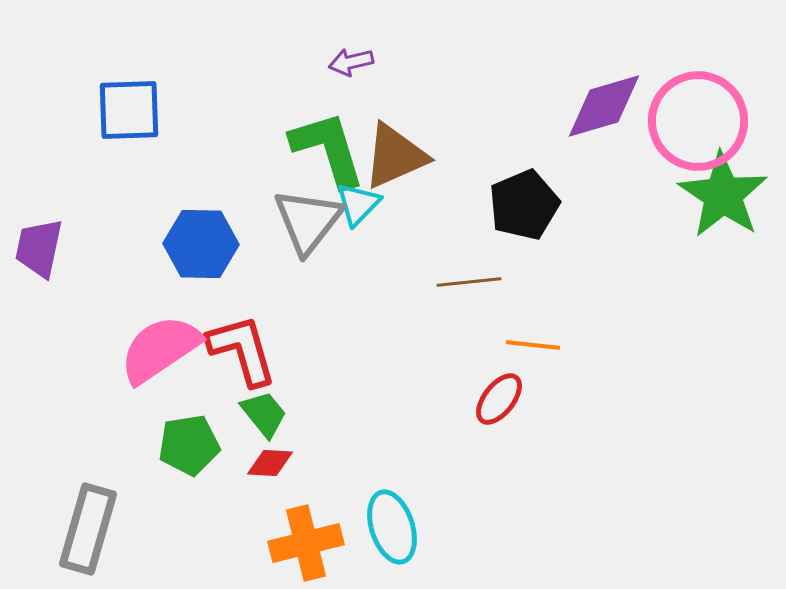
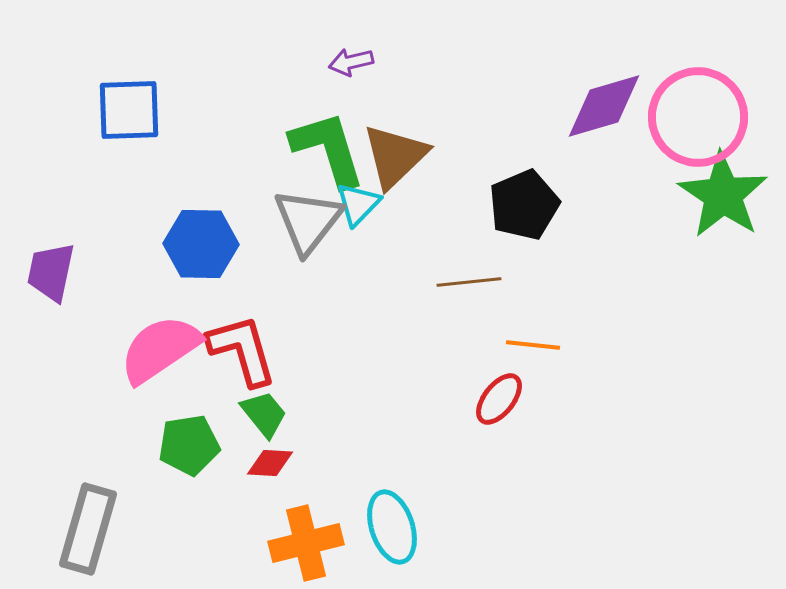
pink circle: moved 4 px up
brown triangle: rotated 20 degrees counterclockwise
purple trapezoid: moved 12 px right, 24 px down
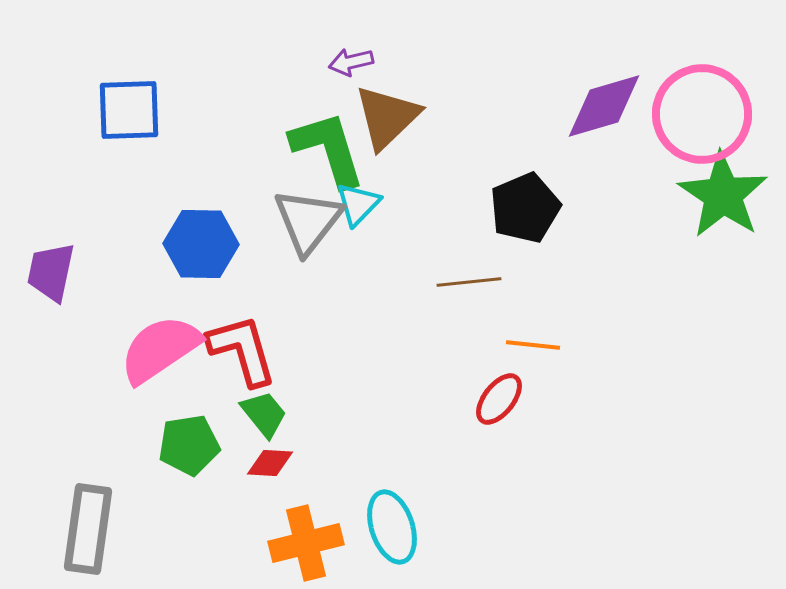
pink circle: moved 4 px right, 3 px up
brown triangle: moved 8 px left, 39 px up
black pentagon: moved 1 px right, 3 px down
gray rectangle: rotated 8 degrees counterclockwise
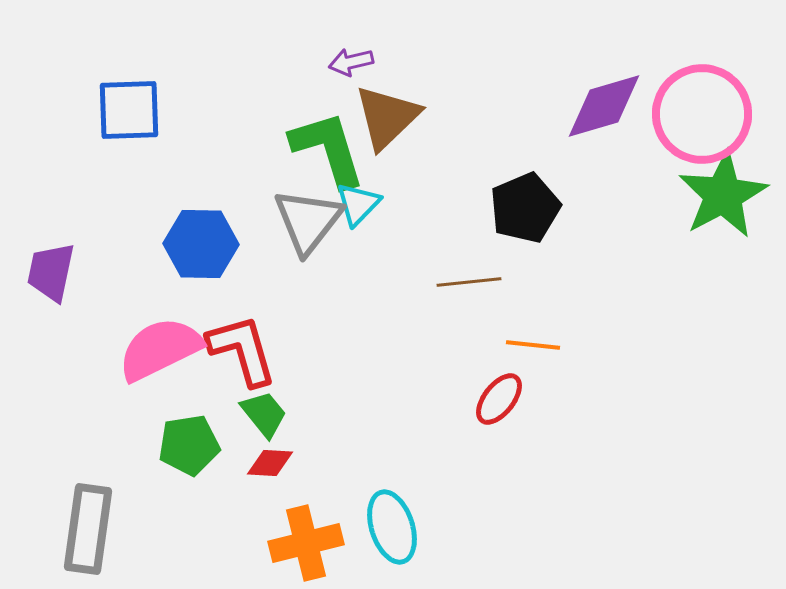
green star: rotated 10 degrees clockwise
pink semicircle: rotated 8 degrees clockwise
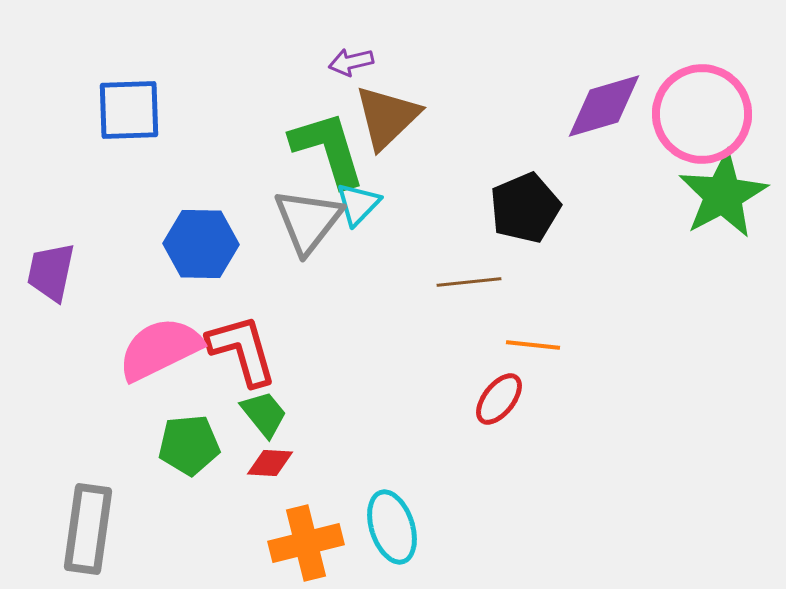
green pentagon: rotated 4 degrees clockwise
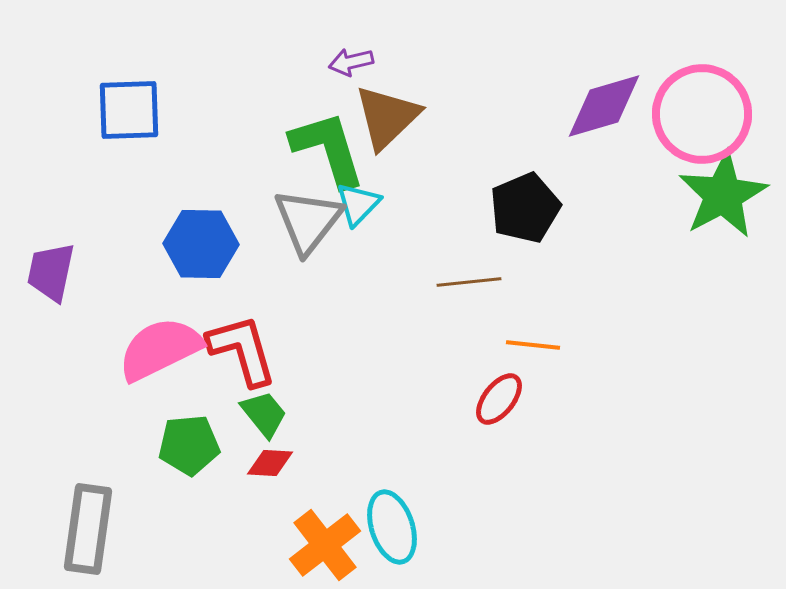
orange cross: moved 19 px right, 2 px down; rotated 24 degrees counterclockwise
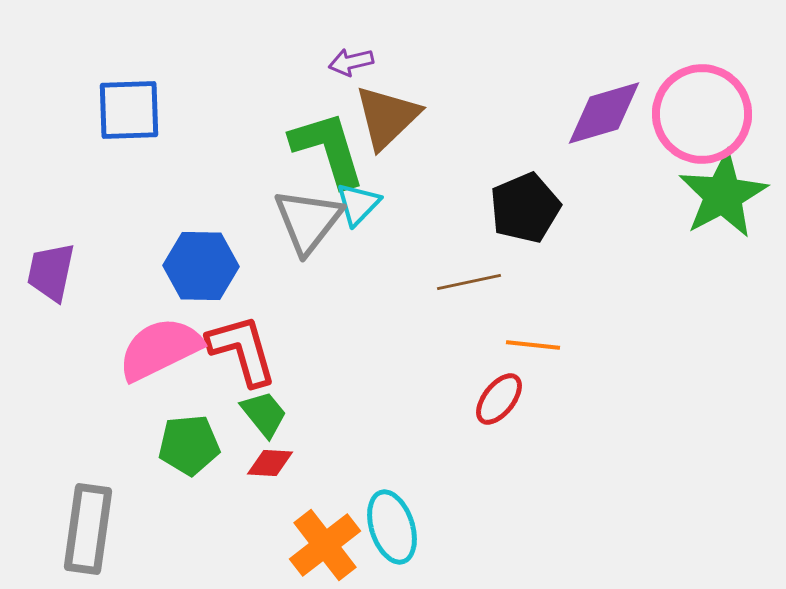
purple diamond: moved 7 px down
blue hexagon: moved 22 px down
brown line: rotated 6 degrees counterclockwise
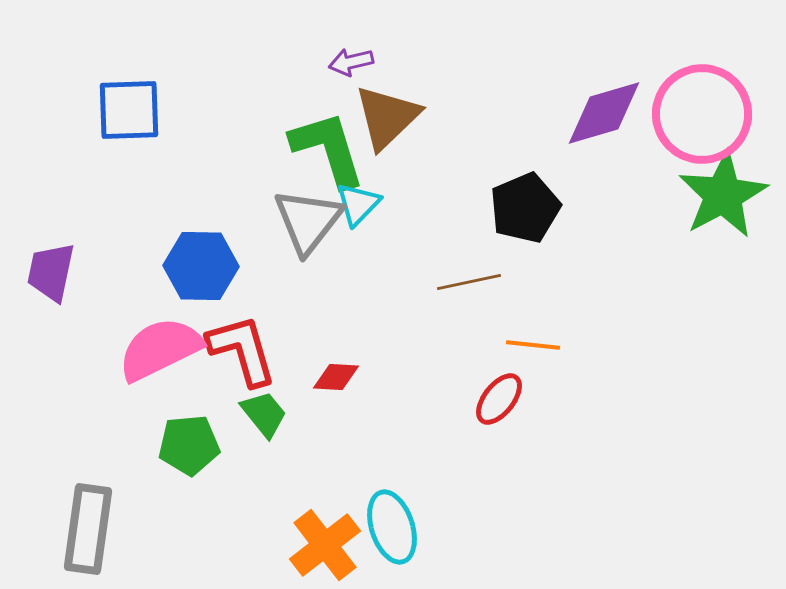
red diamond: moved 66 px right, 86 px up
